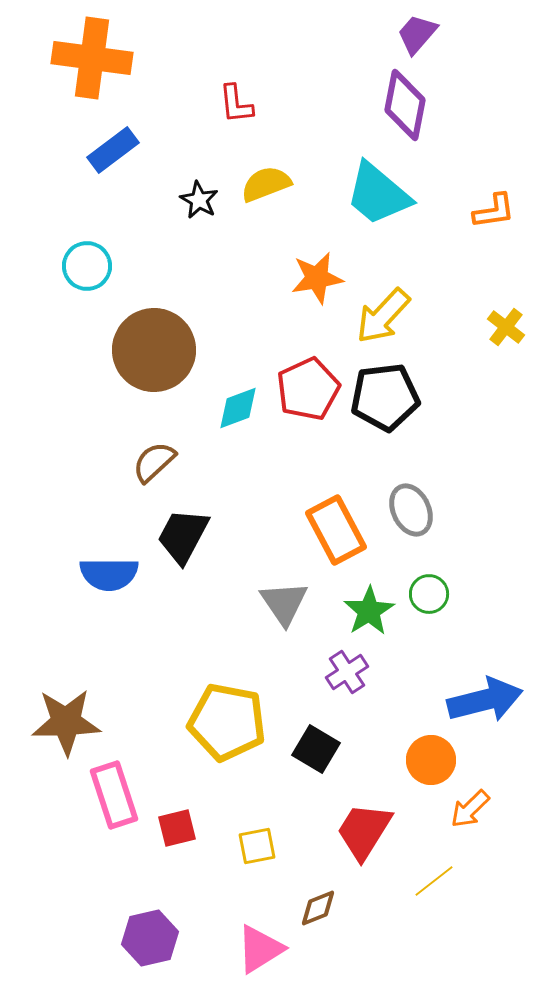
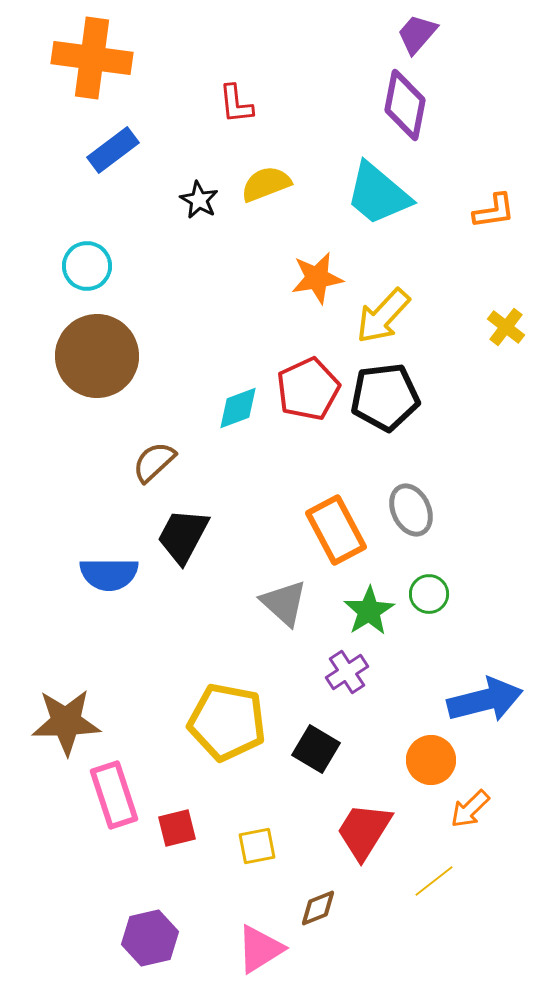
brown circle: moved 57 px left, 6 px down
gray triangle: rotated 14 degrees counterclockwise
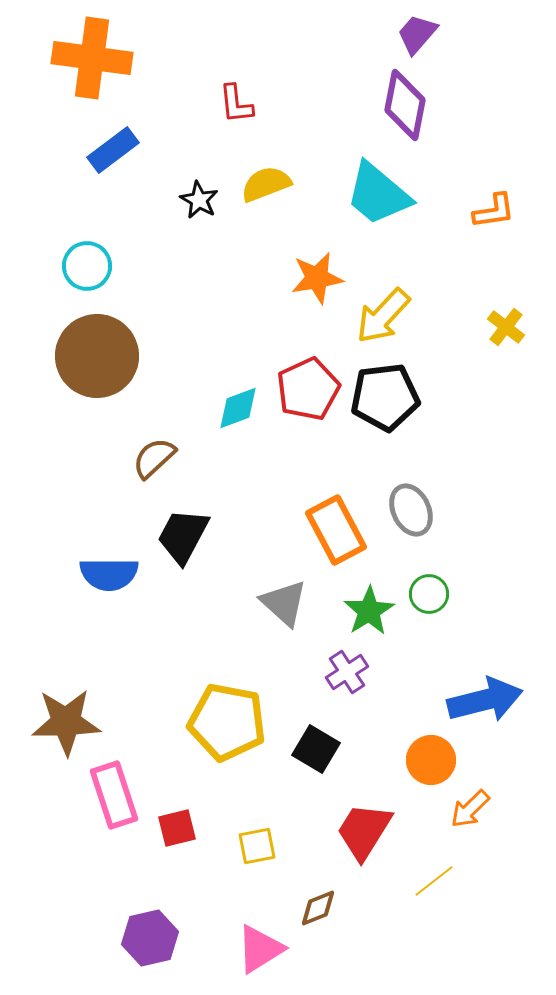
brown semicircle: moved 4 px up
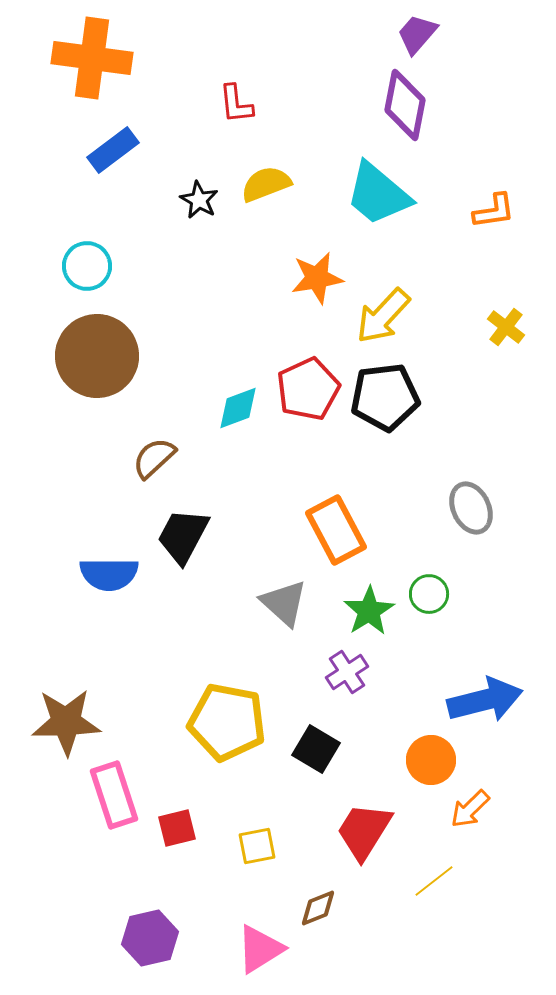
gray ellipse: moved 60 px right, 2 px up
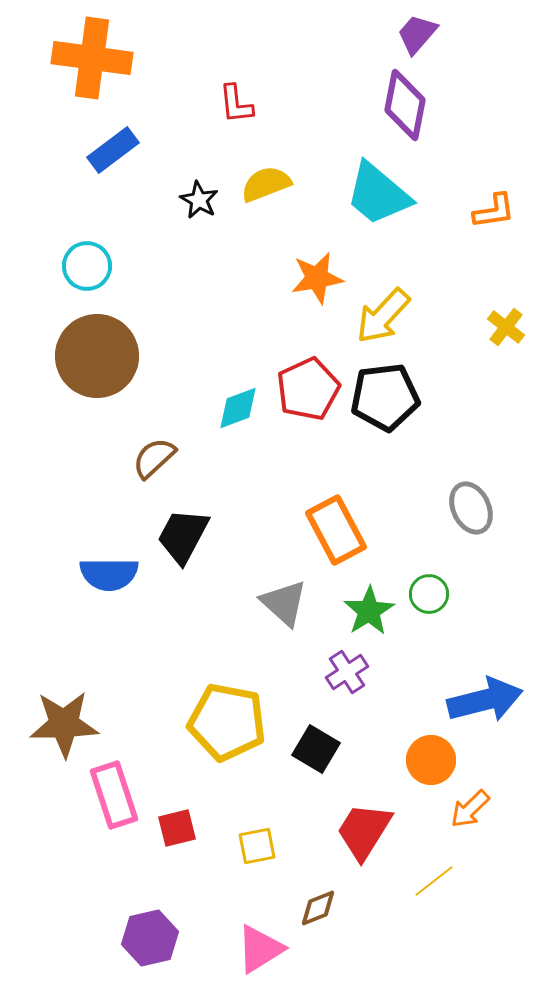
brown star: moved 2 px left, 2 px down
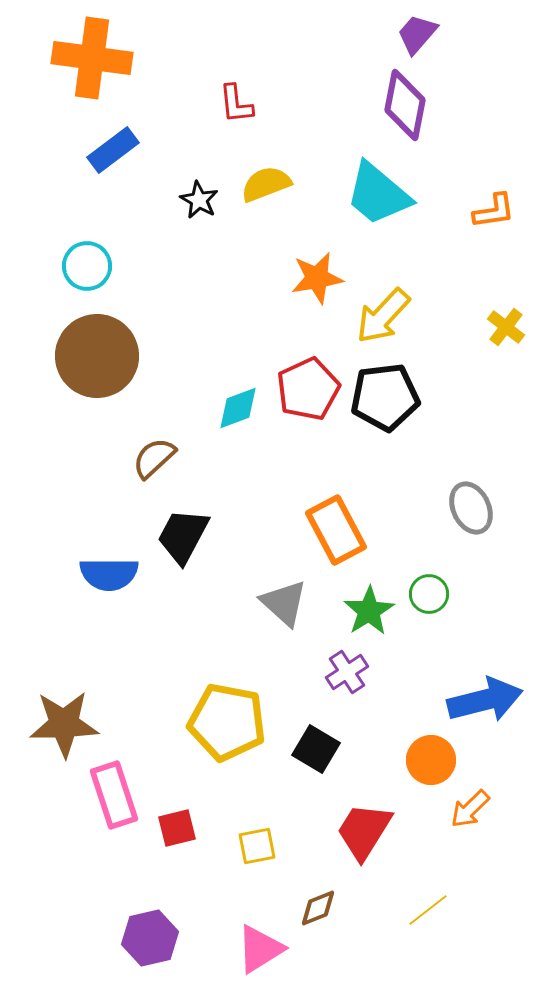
yellow line: moved 6 px left, 29 px down
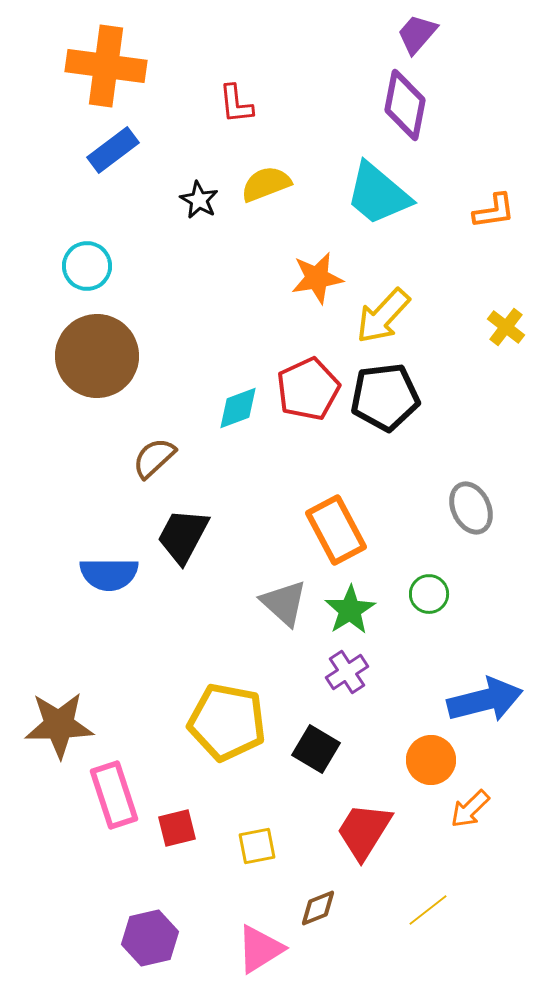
orange cross: moved 14 px right, 8 px down
green star: moved 19 px left, 1 px up
brown star: moved 5 px left, 1 px down
